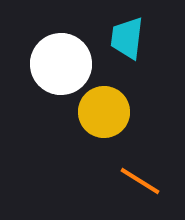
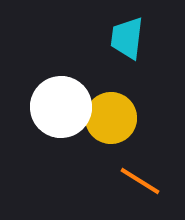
white circle: moved 43 px down
yellow circle: moved 7 px right, 6 px down
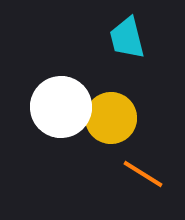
cyan trapezoid: rotated 21 degrees counterclockwise
orange line: moved 3 px right, 7 px up
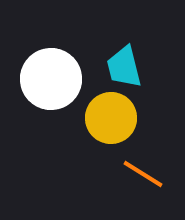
cyan trapezoid: moved 3 px left, 29 px down
white circle: moved 10 px left, 28 px up
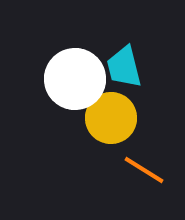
white circle: moved 24 px right
orange line: moved 1 px right, 4 px up
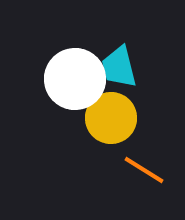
cyan trapezoid: moved 5 px left
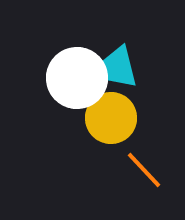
white circle: moved 2 px right, 1 px up
orange line: rotated 15 degrees clockwise
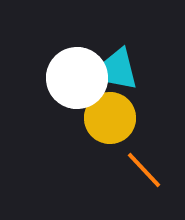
cyan trapezoid: moved 2 px down
yellow circle: moved 1 px left
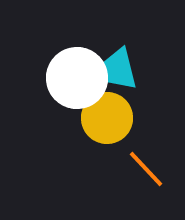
yellow circle: moved 3 px left
orange line: moved 2 px right, 1 px up
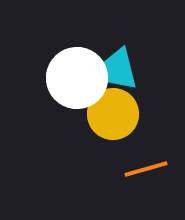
yellow circle: moved 6 px right, 4 px up
orange line: rotated 63 degrees counterclockwise
